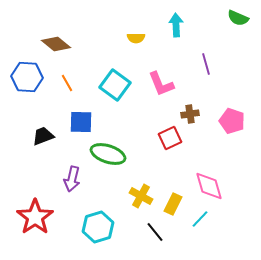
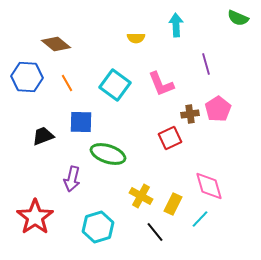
pink pentagon: moved 14 px left, 12 px up; rotated 20 degrees clockwise
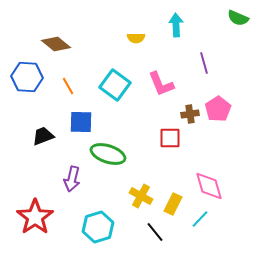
purple line: moved 2 px left, 1 px up
orange line: moved 1 px right, 3 px down
red square: rotated 25 degrees clockwise
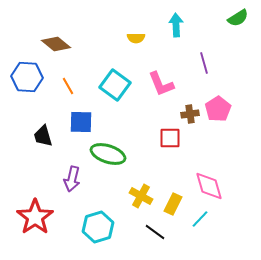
green semicircle: rotated 55 degrees counterclockwise
black trapezoid: rotated 85 degrees counterclockwise
black line: rotated 15 degrees counterclockwise
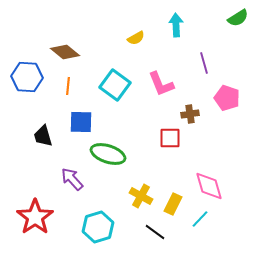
yellow semicircle: rotated 30 degrees counterclockwise
brown diamond: moved 9 px right, 8 px down
orange line: rotated 36 degrees clockwise
pink pentagon: moved 9 px right, 11 px up; rotated 20 degrees counterclockwise
purple arrow: rotated 125 degrees clockwise
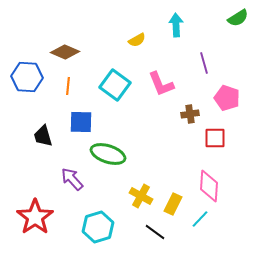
yellow semicircle: moved 1 px right, 2 px down
brown diamond: rotated 16 degrees counterclockwise
red square: moved 45 px right
pink diamond: rotated 20 degrees clockwise
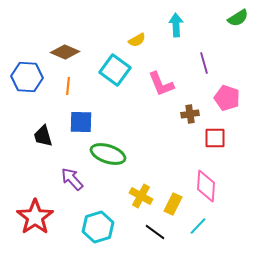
cyan square: moved 15 px up
pink diamond: moved 3 px left
cyan line: moved 2 px left, 7 px down
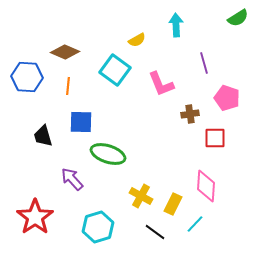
cyan line: moved 3 px left, 2 px up
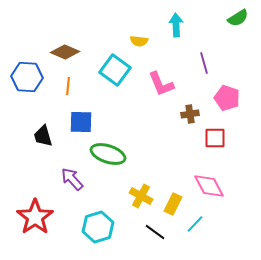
yellow semicircle: moved 2 px right, 1 px down; rotated 36 degrees clockwise
pink diamond: moved 3 px right; rotated 32 degrees counterclockwise
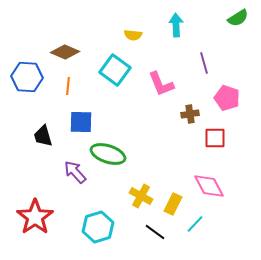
yellow semicircle: moved 6 px left, 6 px up
purple arrow: moved 3 px right, 7 px up
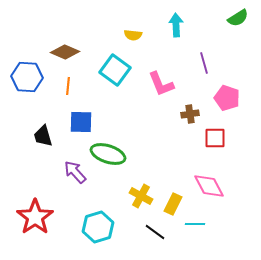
cyan line: rotated 48 degrees clockwise
